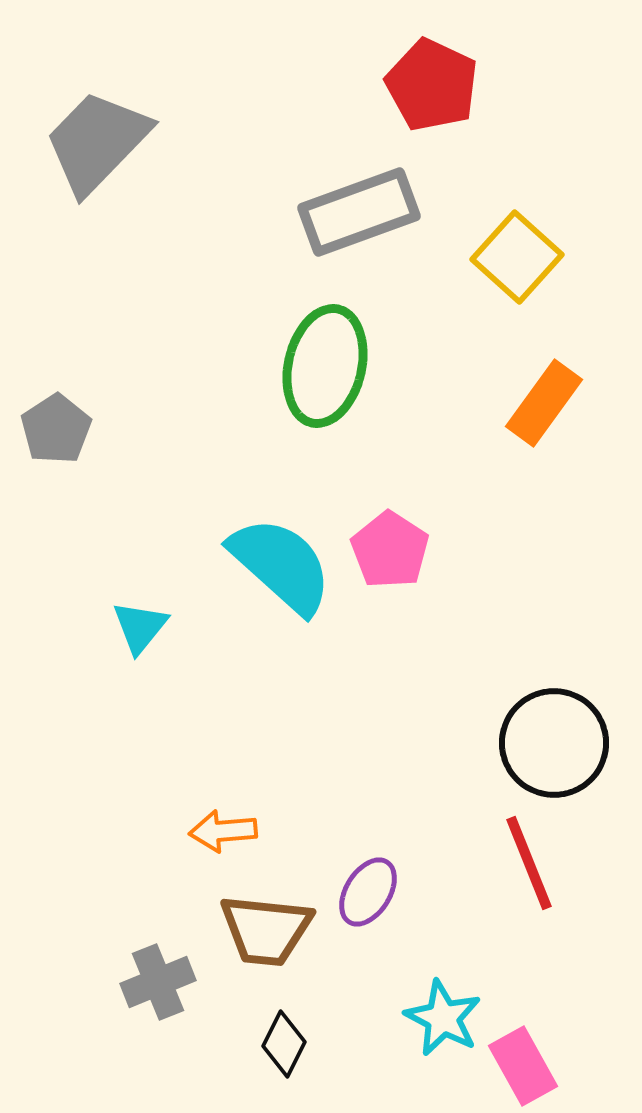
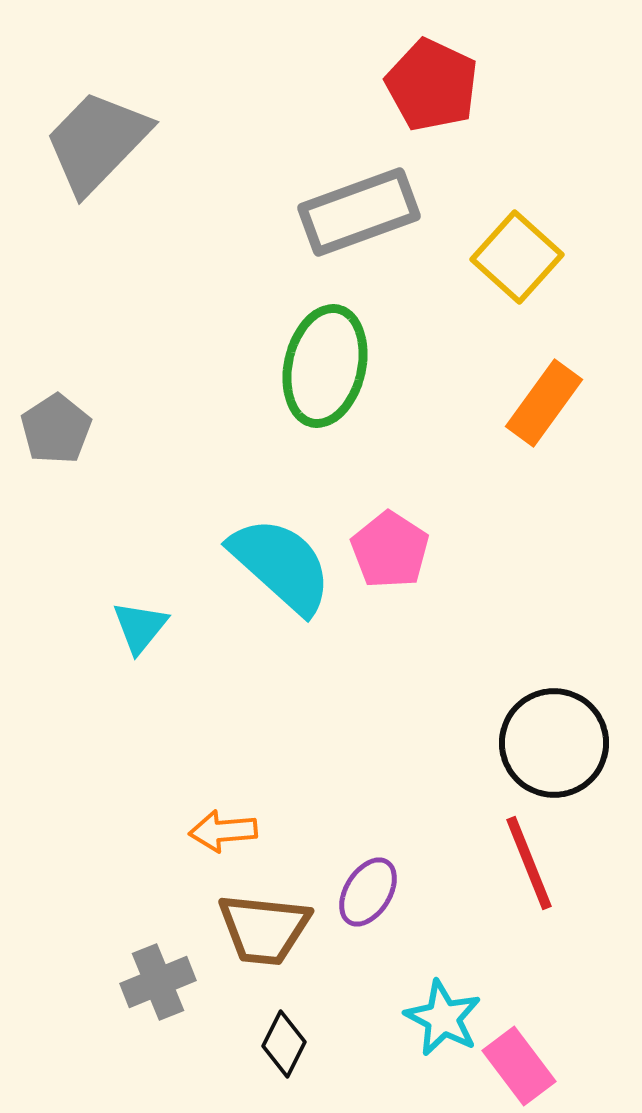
brown trapezoid: moved 2 px left, 1 px up
pink rectangle: moved 4 px left; rotated 8 degrees counterclockwise
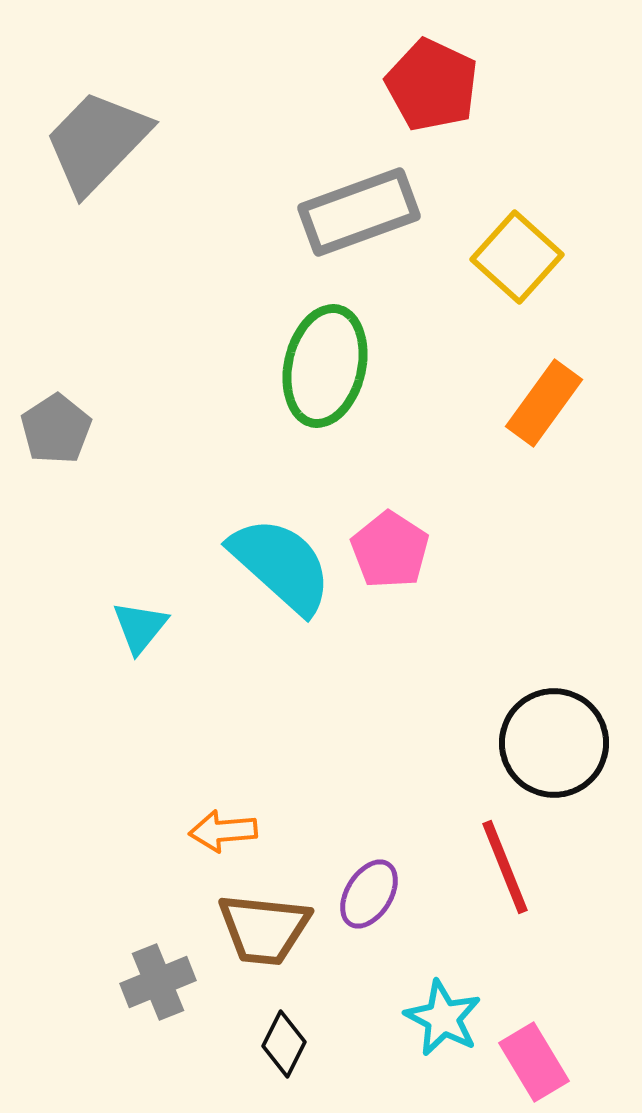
red line: moved 24 px left, 4 px down
purple ellipse: moved 1 px right, 2 px down
pink rectangle: moved 15 px right, 4 px up; rotated 6 degrees clockwise
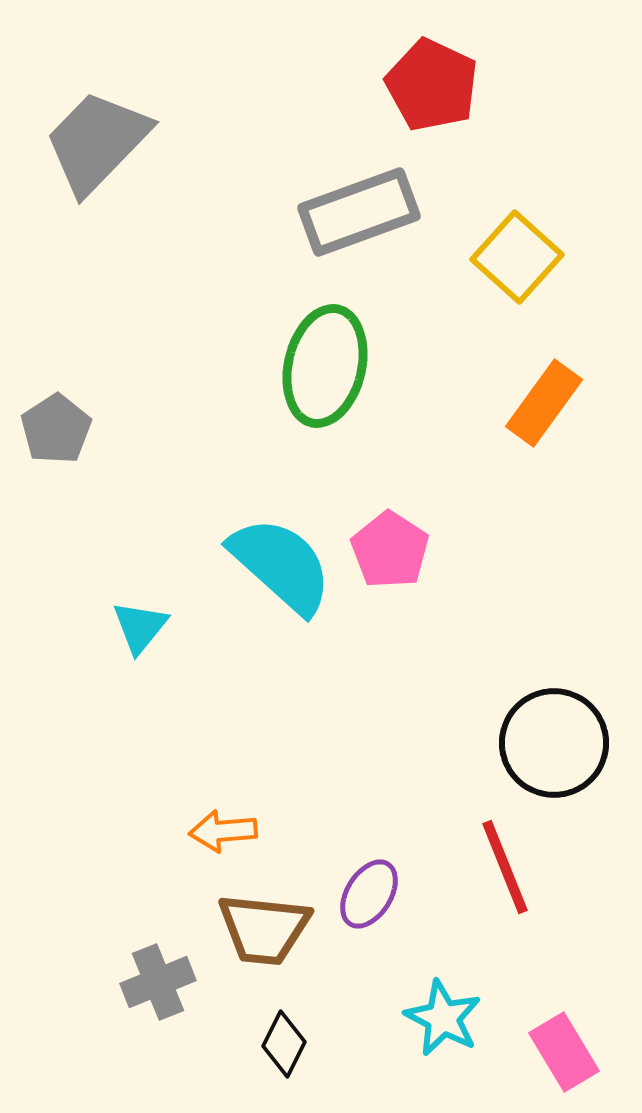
pink rectangle: moved 30 px right, 10 px up
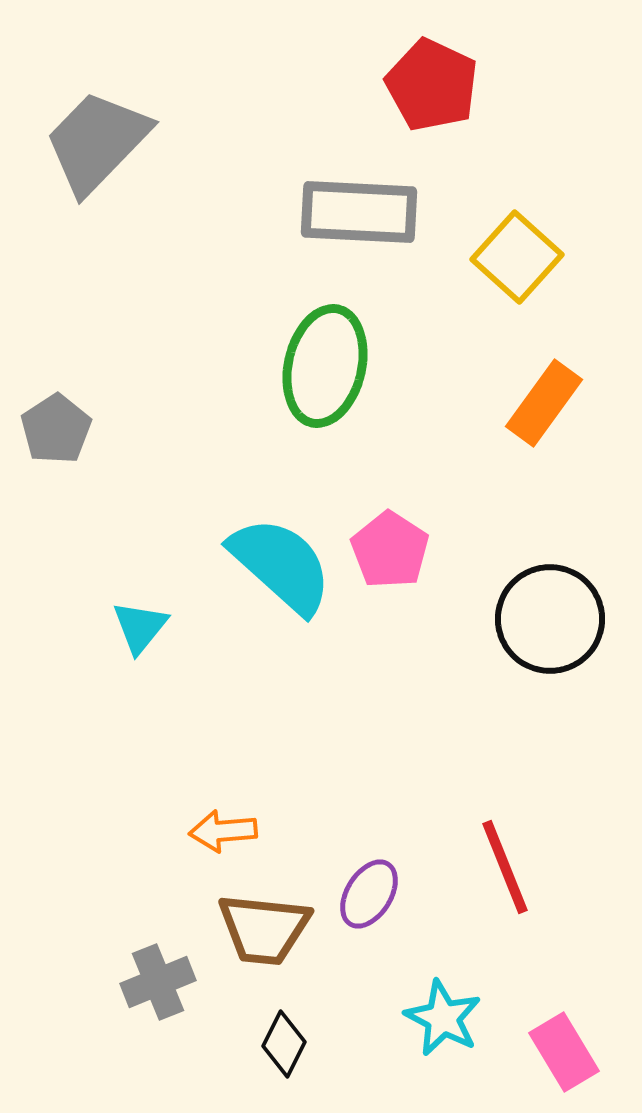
gray rectangle: rotated 23 degrees clockwise
black circle: moved 4 px left, 124 px up
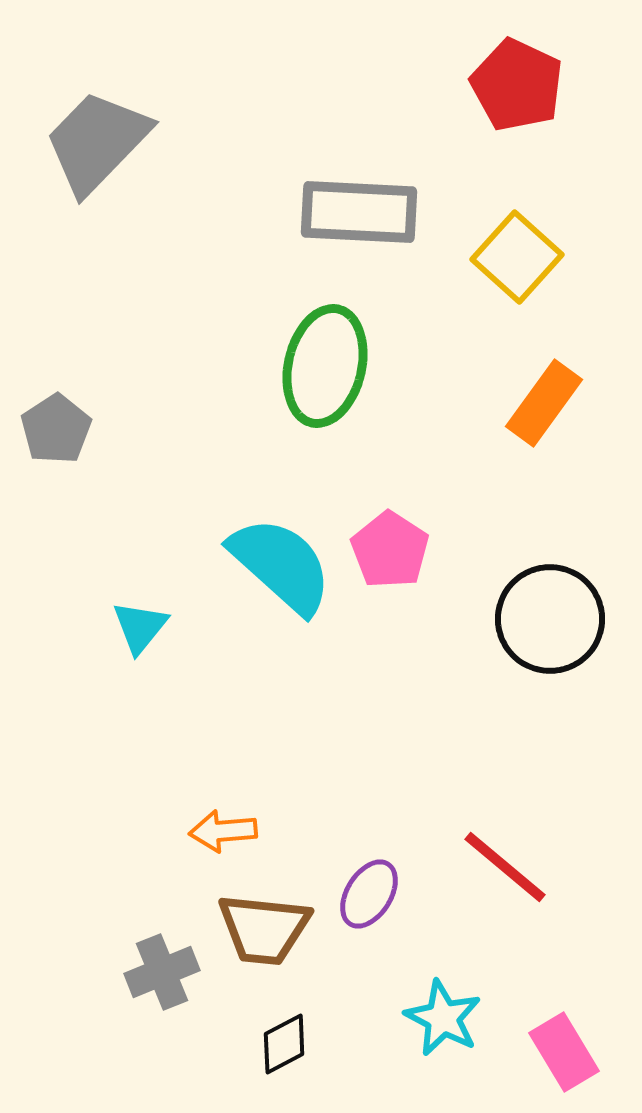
red pentagon: moved 85 px right
red line: rotated 28 degrees counterclockwise
gray cross: moved 4 px right, 10 px up
black diamond: rotated 36 degrees clockwise
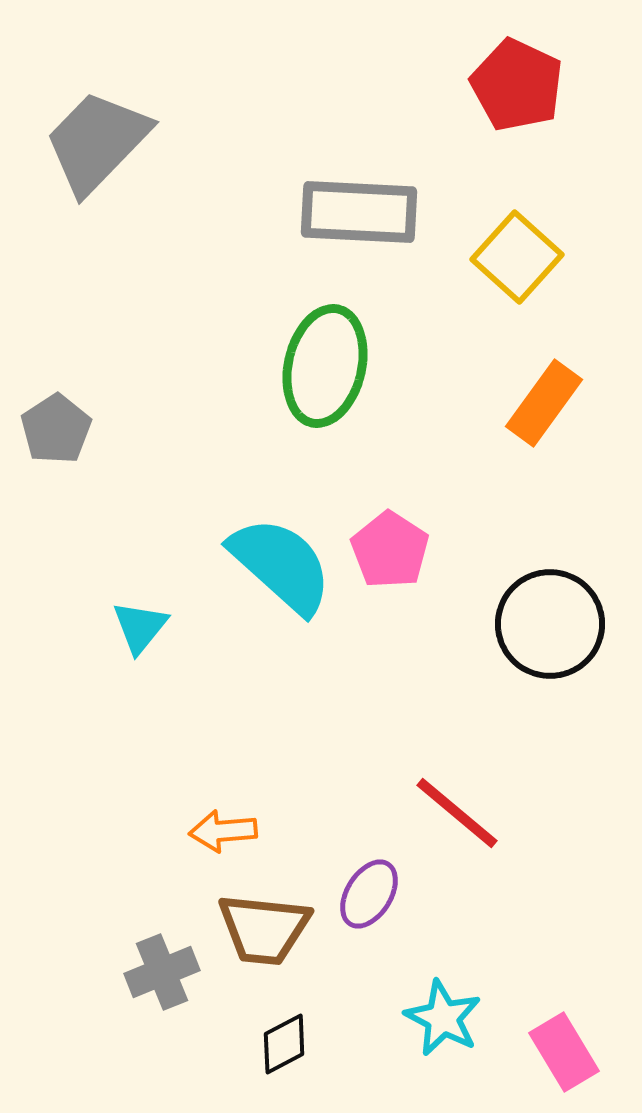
black circle: moved 5 px down
red line: moved 48 px left, 54 px up
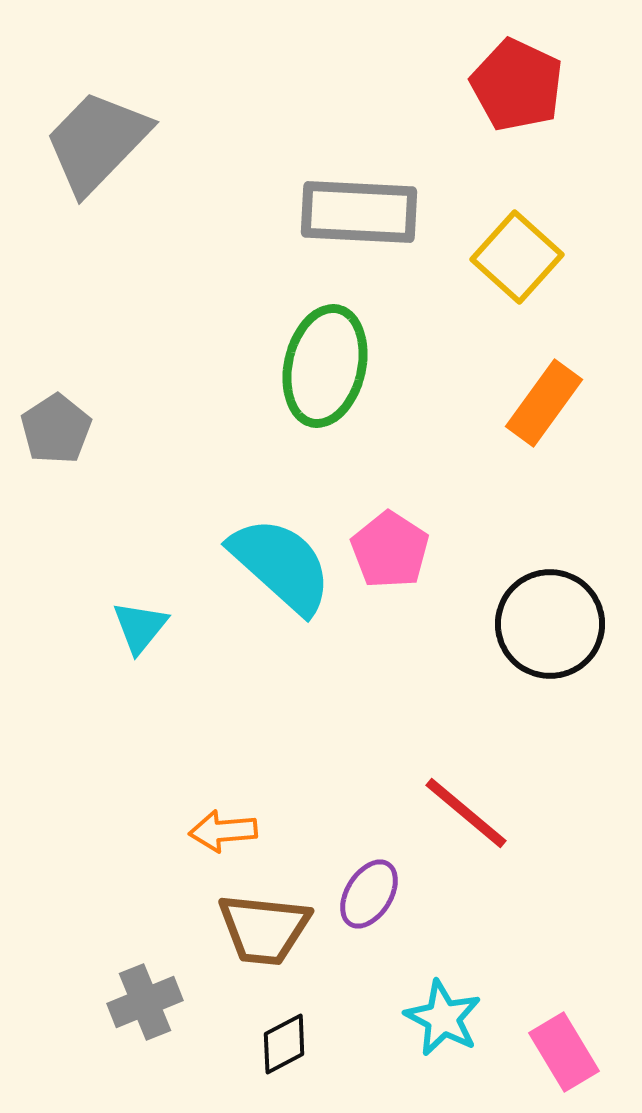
red line: moved 9 px right
gray cross: moved 17 px left, 30 px down
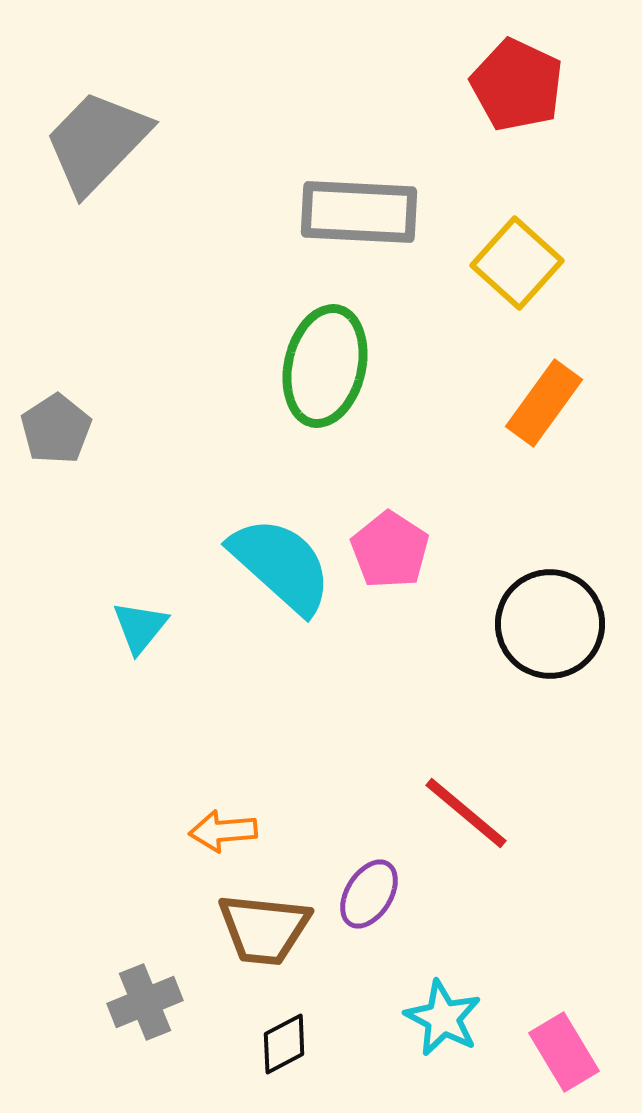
yellow square: moved 6 px down
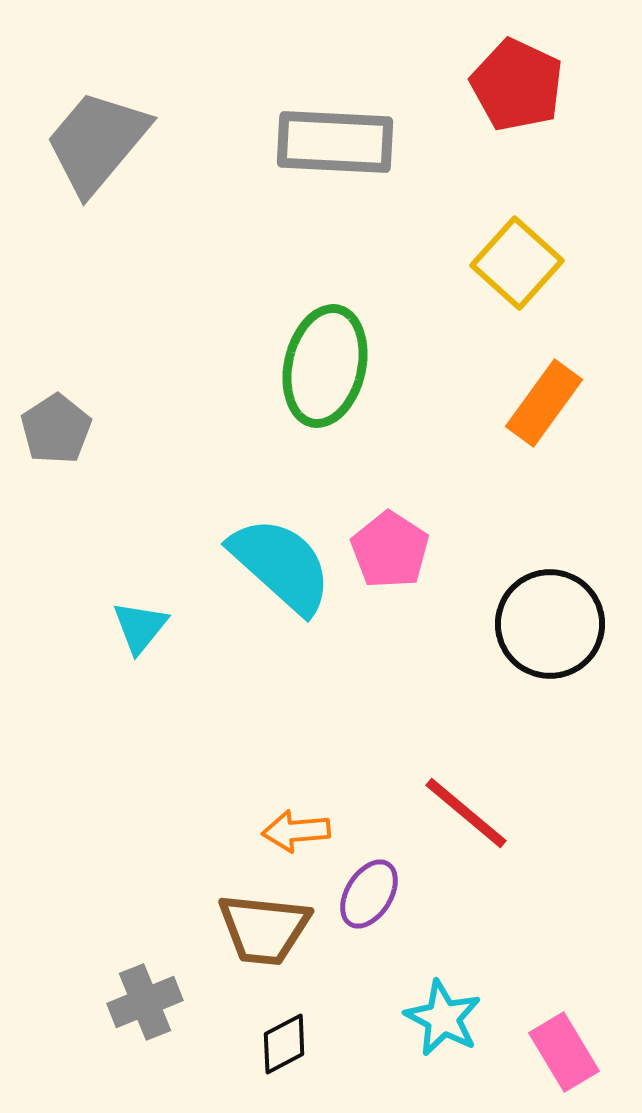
gray trapezoid: rotated 4 degrees counterclockwise
gray rectangle: moved 24 px left, 70 px up
orange arrow: moved 73 px right
